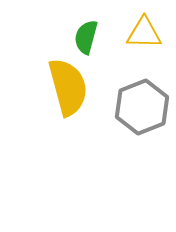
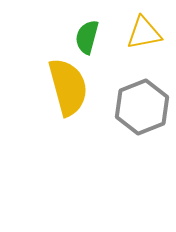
yellow triangle: rotated 12 degrees counterclockwise
green semicircle: moved 1 px right
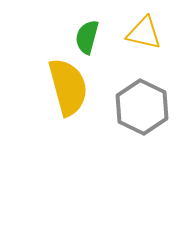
yellow triangle: rotated 24 degrees clockwise
gray hexagon: rotated 12 degrees counterclockwise
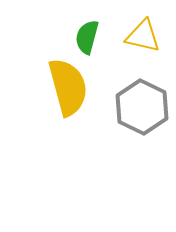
yellow triangle: moved 1 px left, 3 px down
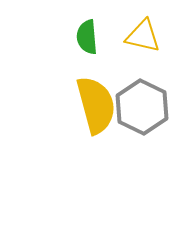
green semicircle: rotated 20 degrees counterclockwise
yellow semicircle: moved 28 px right, 18 px down
